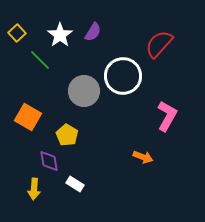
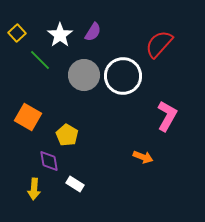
gray circle: moved 16 px up
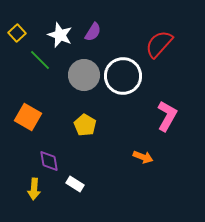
white star: rotated 15 degrees counterclockwise
yellow pentagon: moved 18 px right, 10 px up
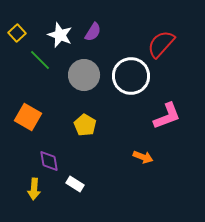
red semicircle: moved 2 px right
white circle: moved 8 px right
pink L-shape: rotated 40 degrees clockwise
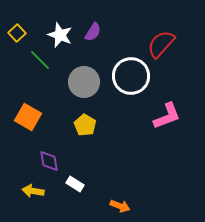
gray circle: moved 7 px down
orange arrow: moved 23 px left, 49 px down
yellow arrow: moved 1 px left, 2 px down; rotated 95 degrees clockwise
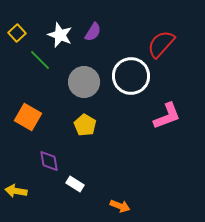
yellow arrow: moved 17 px left
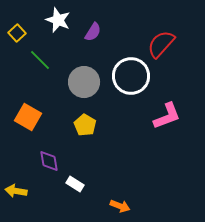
white star: moved 2 px left, 15 px up
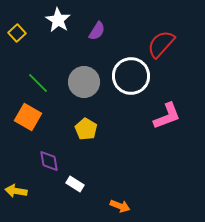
white star: rotated 10 degrees clockwise
purple semicircle: moved 4 px right, 1 px up
green line: moved 2 px left, 23 px down
yellow pentagon: moved 1 px right, 4 px down
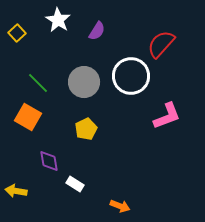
yellow pentagon: rotated 15 degrees clockwise
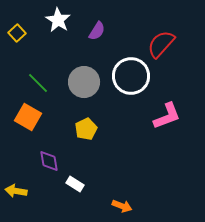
orange arrow: moved 2 px right
